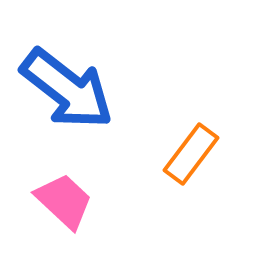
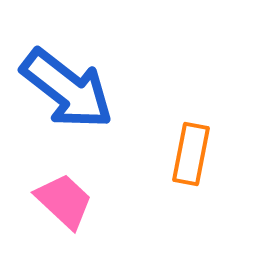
orange rectangle: rotated 26 degrees counterclockwise
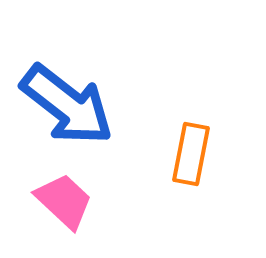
blue arrow: moved 16 px down
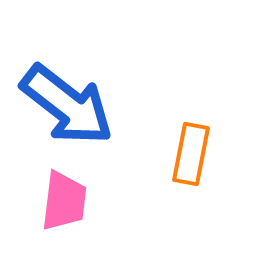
pink trapezoid: rotated 54 degrees clockwise
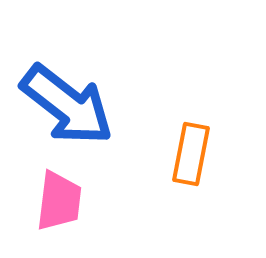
pink trapezoid: moved 5 px left
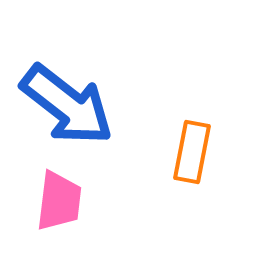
orange rectangle: moved 1 px right, 2 px up
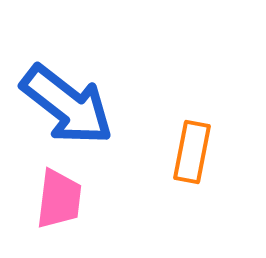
pink trapezoid: moved 2 px up
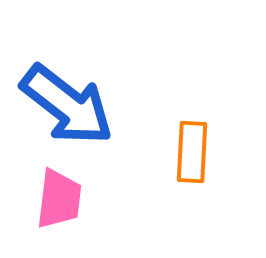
orange rectangle: rotated 8 degrees counterclockwise
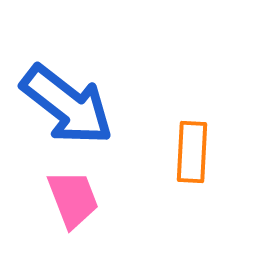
pink trapezoid: moved 14 px right; rotated 28 degrees counterclockwise
